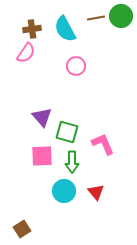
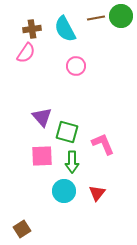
red triangle: moved 1 px right, 1 px down; rotated 18 degrees clockwise
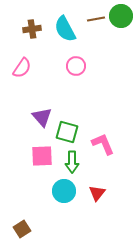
brown line: moved 1 px down
pink semicircle: moved 4 px left, 15 px down
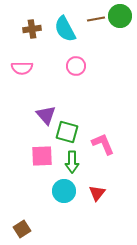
green circle: moved 1 px left
pink semicircle: rotated 55 degrees clockwise
purple triangle: moved 4 px right, 2 px up
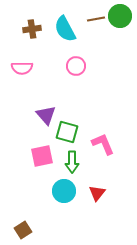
pink square: rotated 10 degrees counterclockwise
brown square: moved 1 px right, 1 px down
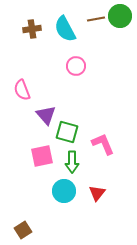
pink semicircle: moved 22 px down; rotated 70 degrees clockwise
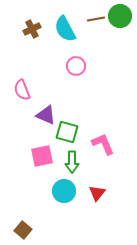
brown cross: rotated 18 degrees counterclockwise
purple triangle: rotated 25 degrees counterclockwise
brown square: rotated 18 degrees counterclockwise
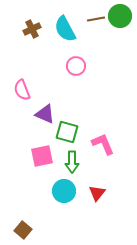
purple triangle: moved 1 px left, 1 px up
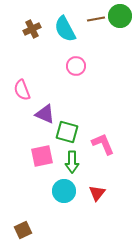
brown square: rotated 24 degrees clockwise
